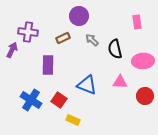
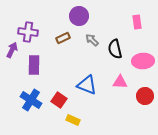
purple rectangle: moved 14 px left
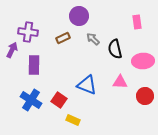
gray arrow: moved 1 px right, 1 px up
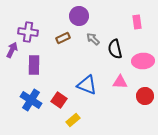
yellow rectangle: rotated 64 degrees counterclockwise
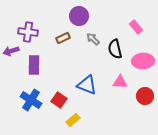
pink rectangle: moved 1 px left, 5 px down; rotated 32 degrees counterclockwise
purple arrow: moved 1 px left, 1 px down; rotated 133 degrees counterclockwise
